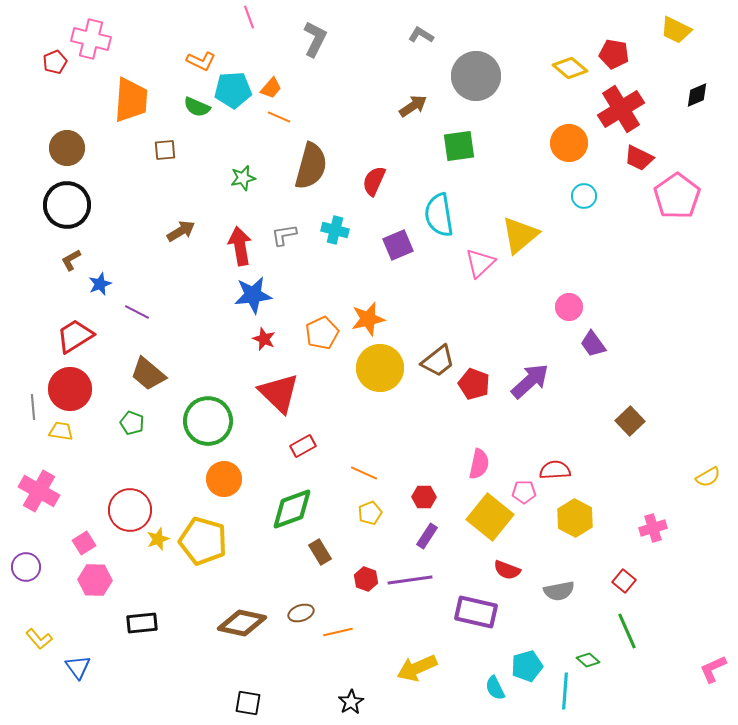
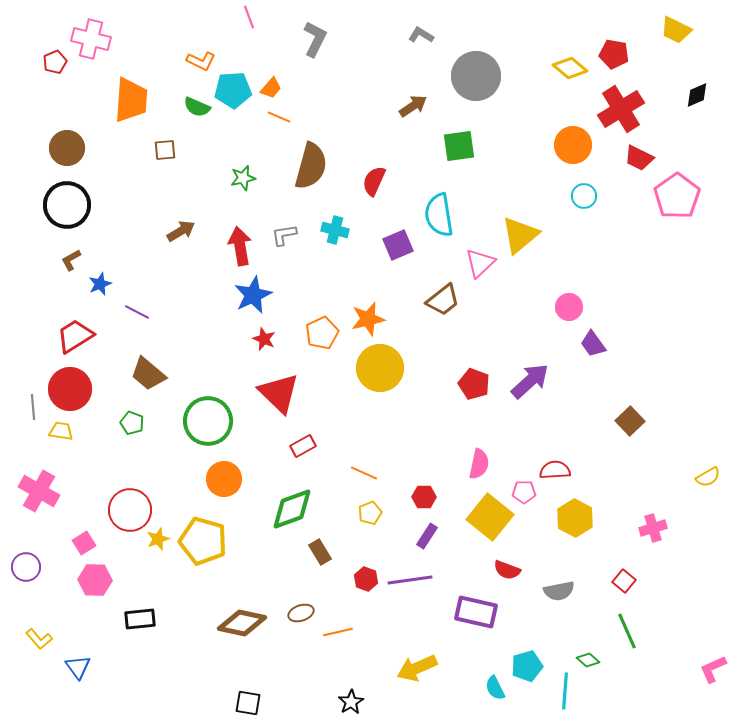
orange circle at (569, 143): moved 4 px right, 2 px down
blue star at (253, 295): rotated 18 degrees counterclockwise
brown trapezoid at (438, 361): moved 5 px right, 61 px up
black rectangle at (142, 623): moved 2 px left, 4 px up
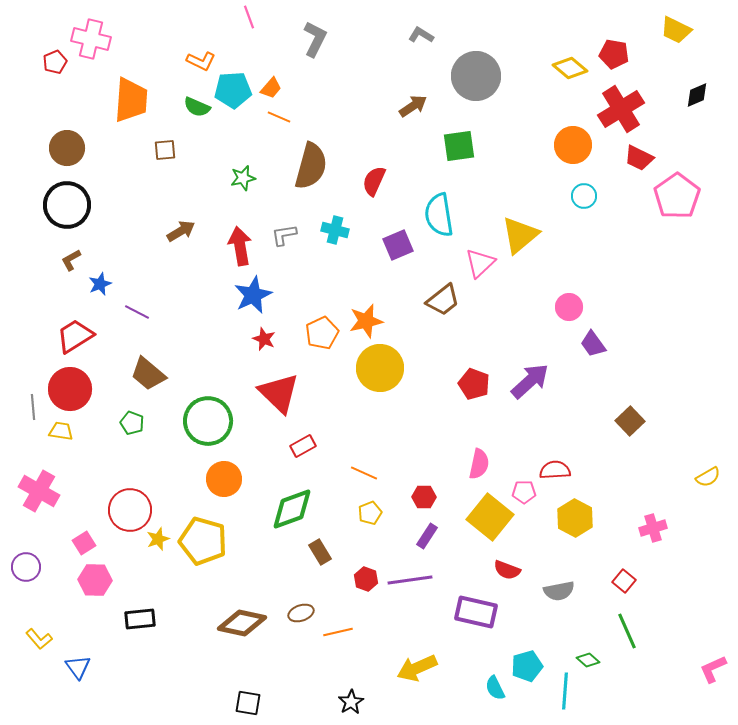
orange star at (368, 319): moved 2 px left, 2 px down
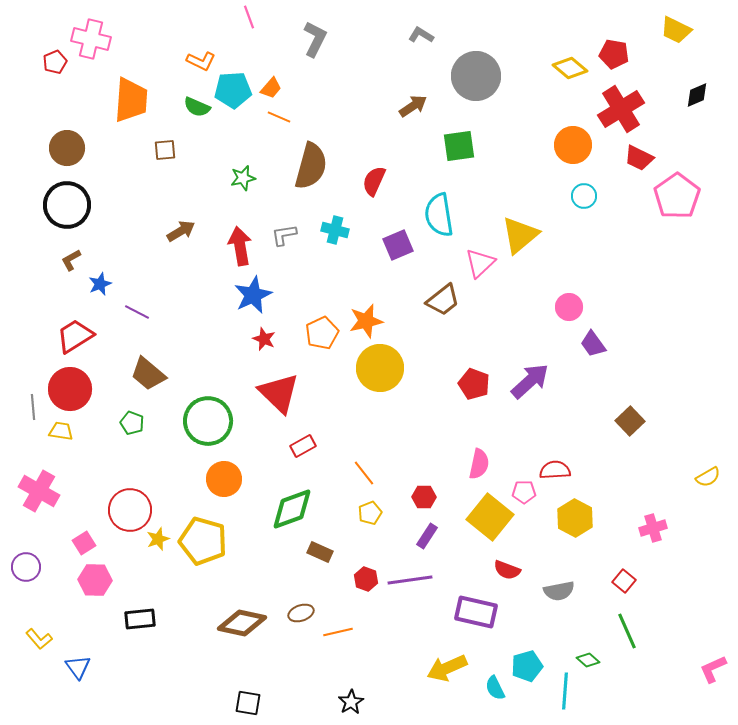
orange line at (364, 473): rotated 28 degrees clockwise
brown rectangle at (320, 552): rotated 35 degrees counterclockwise
yellow arrow at (417, 668): moved 30 px right
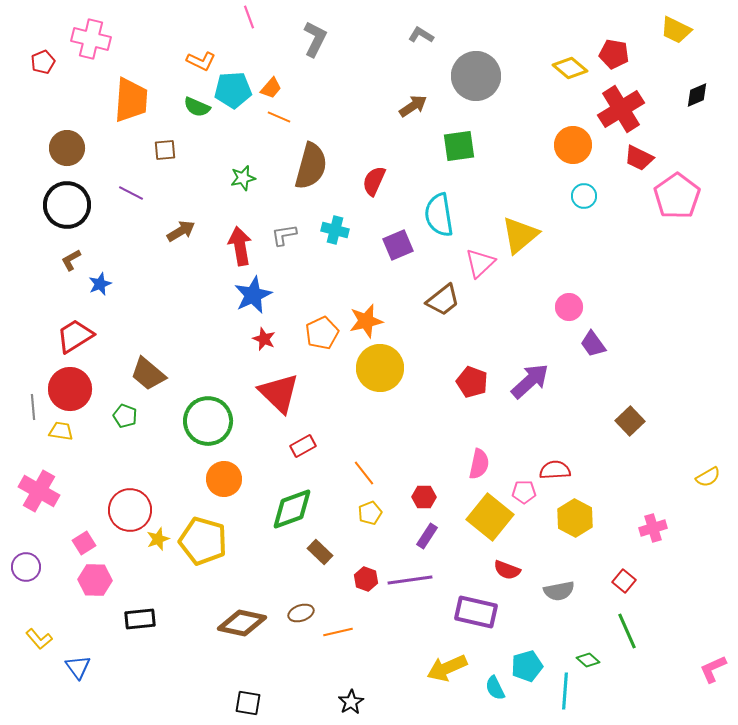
red pentagon at (55, 62): moved 12 px left
purple line at (137, 312): moved 6 px left, 119 px up
red pentagon at (474, 384): moved 2 px left, 2 px up
green pentagon at (132, 423): moved 7 px left, 7 px up
brown rectangle at (320, 552): rotated 20 degrees clockwise
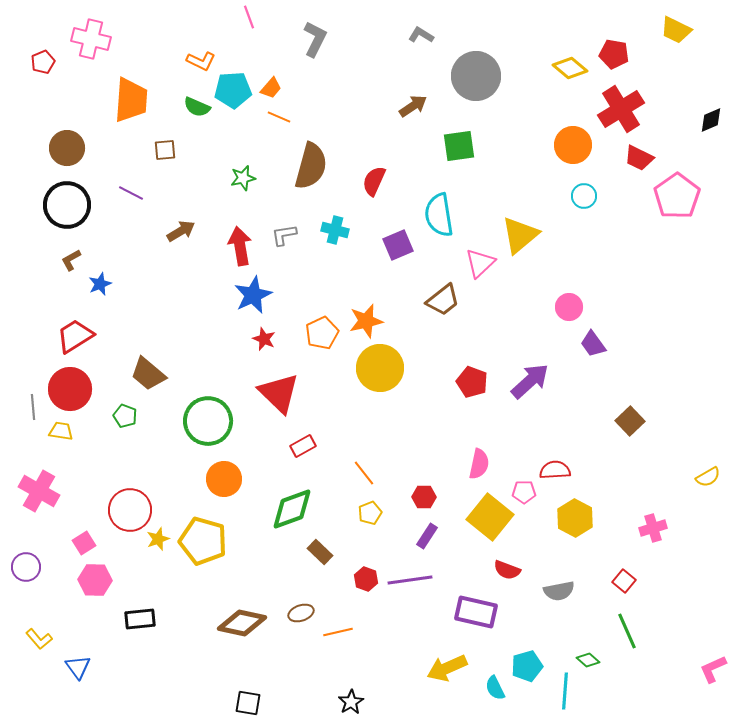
black diamond at (697, 95): moved 14 px right, 25 px down
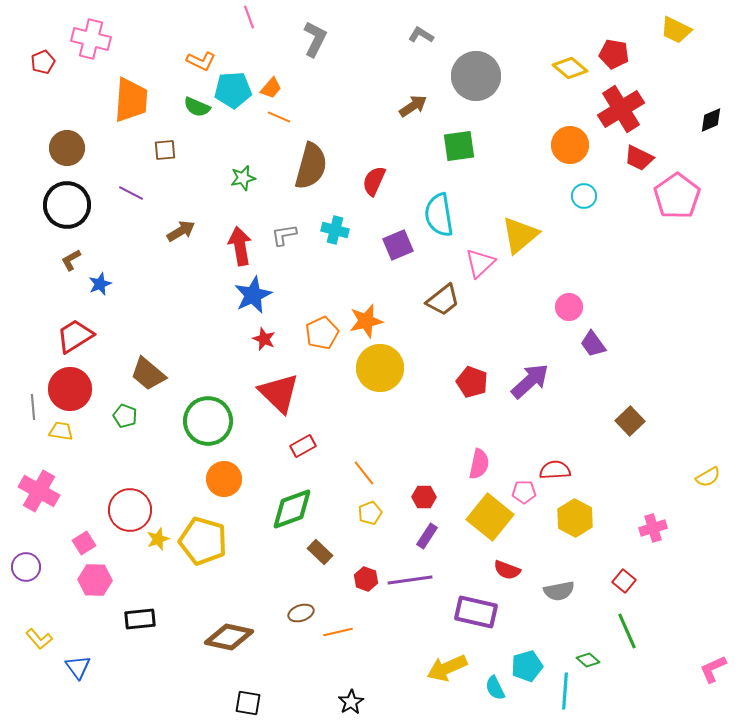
orange circle at (573, 145): moved 3 px left
brown diamond at (242, 623): moved 13 px left, 14 px down
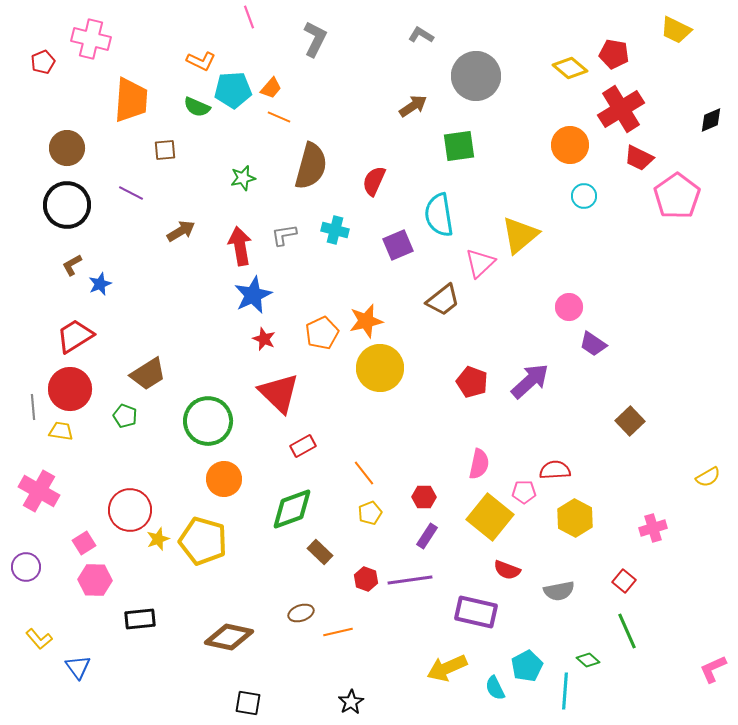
brown L-shape at (71, 260): moved 1 px right, 5 px down
purple trapezoid at (593, 344): rotated 20 degrees counterclockwise
brown trapezoid at (148, 374): rotated 72 degrees counterclockwise
cyan pentagon at (527, 666): rotated 12 degrees counterclockwise
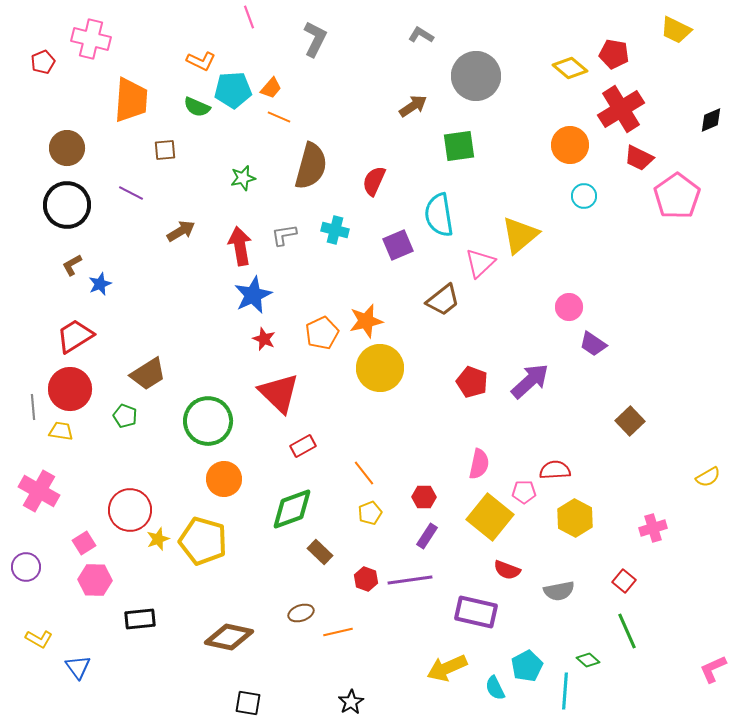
yellow L-shape at (39, 639): rotated 20 degrees counterclockwise
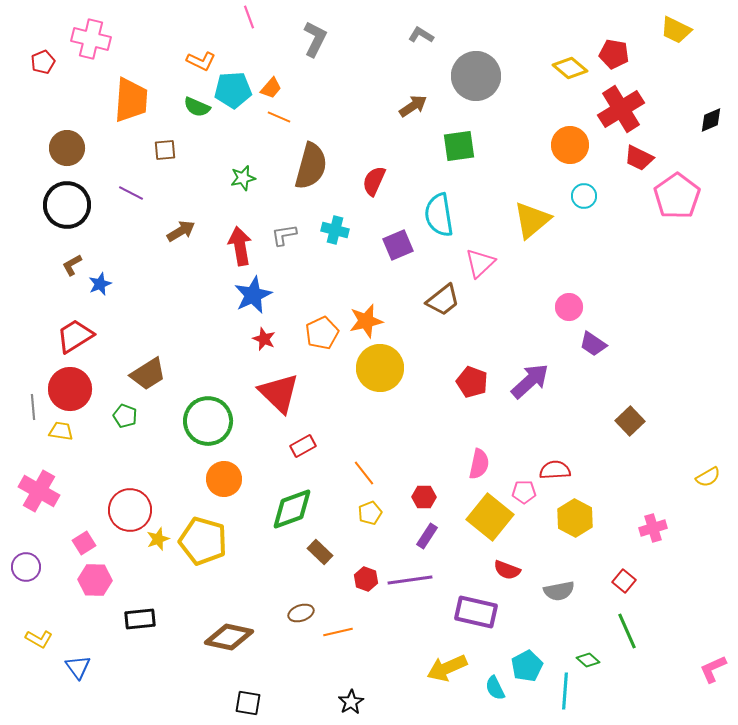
yellow triangle at (520, 235): moved 12 px right, 15 px up
